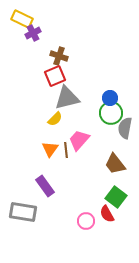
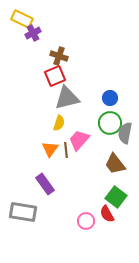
green circle: moved 1 px left, 10 px down
yellow semicircle: moved 4 px right, 4 px down; rotated 28 degrees counterclockwise
gray semicircle: moved 5 px down
purple rectangle: moved 2 px up
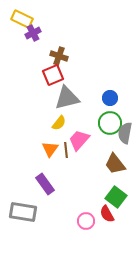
red square: moved 2 px left, 1 px up
yellow semicircle: rotated 21 degrees clockwise
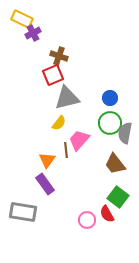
orange triangle: moved 3 px left, 11 px down
green square: moved 2 px right
pink circle: moved 1 px right, 1 px up
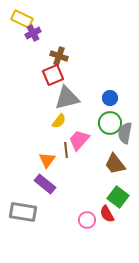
yellow semicircle: moved 2 px up
purple rectangle: rotated 15 degrees counterclockwise
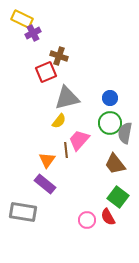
red square: moved 7 px left, 3 px up
red semicircle: moved 1 px right, 3 px down
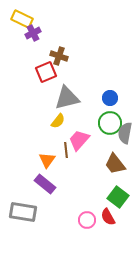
yellow semicircle: moved 1 px left
